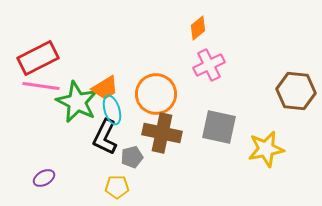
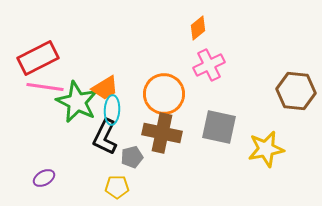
pink line: moved 4 px right, 1 px down
orange circle: moved 8 px right
cyan ellipse: rotated 20 degrees clockwise
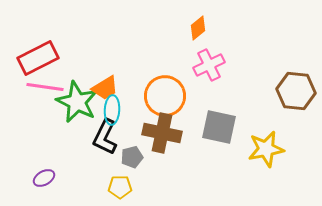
orange circle: moved 1 px right, 2 px down
yellow pentagon: moved 3 px right
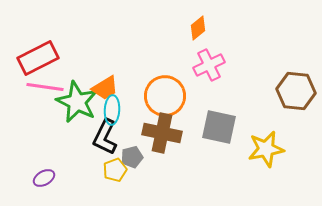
yellow pentagon: moved 5 px left, 17 px up; rotated 20 degrees counterclockwise
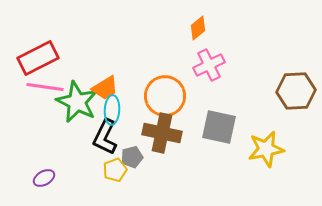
brown hexagon: rotated 9 degrees counterclockwise
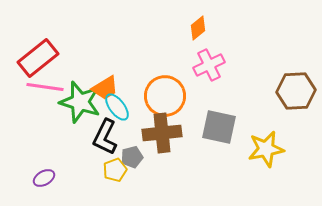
red rectangle: rotated 12 degrees counterclockwise
green star: moved 3 px right; rotated 9 degrees counterclockwise
cyan ellipse: moved 5 px right, 3 px up; rotated 40 degrees counterclockwise
brown cross: rotated 18 degrees counterclockwise
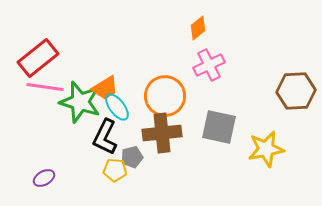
yellow pentagon: rotated 25 degrees clockwise
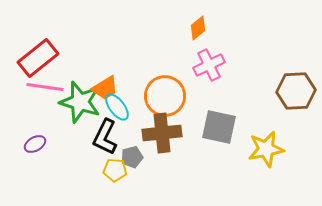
purple ellipse: moved 9 px left, 34 px up
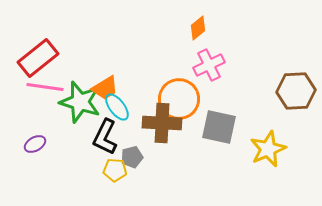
orange circle: moved 14 px right, 3 px down
brown cross: moved 10 px up; rotated 9 degrees clockwise
yellow star: moved 2 px right; rotated 12 degrees counterclockwise
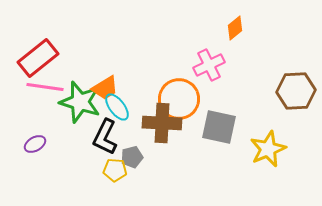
orange diamond: moved 37 px right
